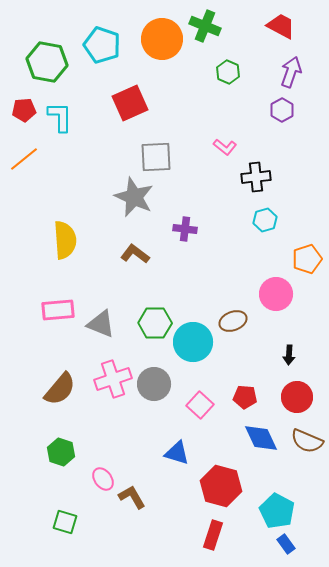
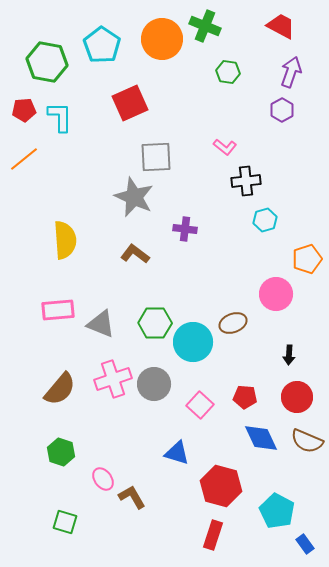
cyan pentagon at (102, 45): rotated 15 degrees clockwise
green hexagon at (228, 72): rotated 15 degrees counterclockwise
black cross at (256, 177): moved 10 px left, 4 px down
brown ellipse at (233, 321): moved 2 px down
blue rectangle at (286, 544): moved 19 px right
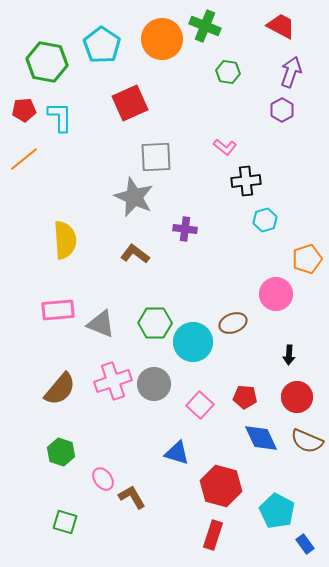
pink cross at (113, 379): moved 2 px down
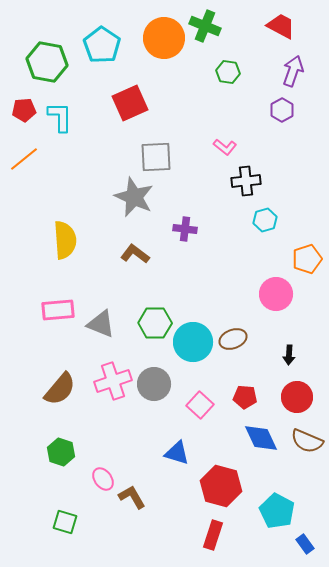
orange circle at (162, 39): moved 2 px right, 1 px up
purple arrow at (291, 72): moved 2 px right, 1 px up
brown ellipse at (233, 323): moved 16 px down
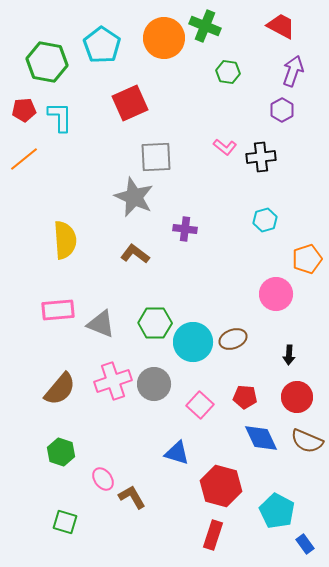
black cross at (246, 181): moved 15 px right, 24 px up
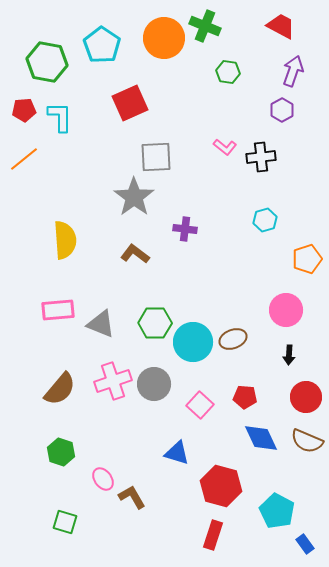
gray star at (134, 197): rotated 12 degrees clockwise
pink circle at (276, 294): moved 10 px right, 16 px down
red circle at (297, 397): moved 9 px right
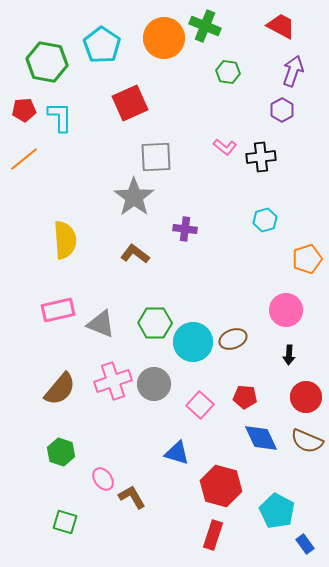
pink rectangle at (58, 310): rotated 8 degrees counterclockwise
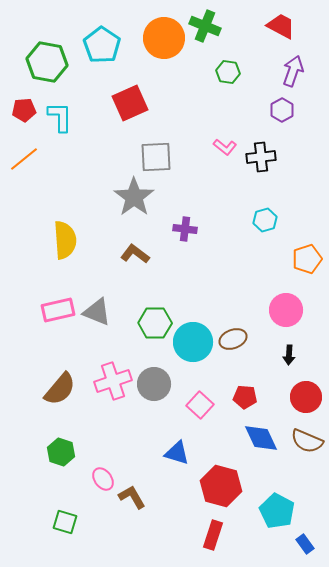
gray triangle at (101, 324): moved 4 px left, 12 px up
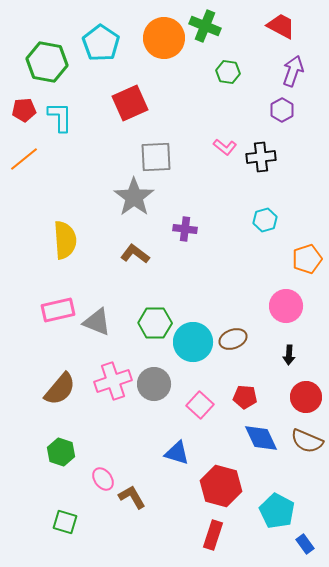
cyan pentagon at (102, 45): moved 1 px left, 2 px up
pink circle at (286, 310): moved 4 px up
gray triangle at (97, 312): moved 10 px down
